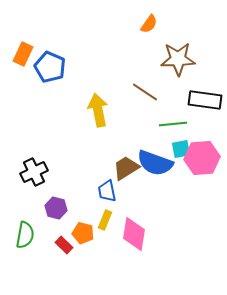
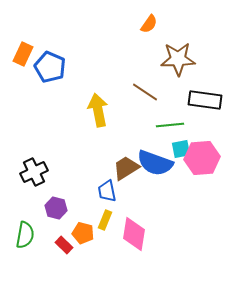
green line: moved 3 px left, 1 px down
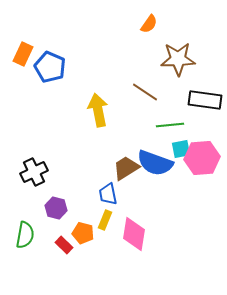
blue trapezoid: moved 1 px right, 3 px down
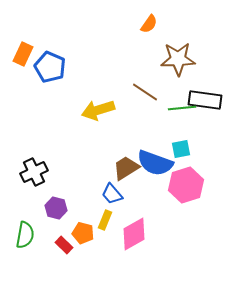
yellow arrow: rotated 96 degrees counterclockwise
green line: moved 12 px right, 17 px up
pink hexagon: moved 16 px left, 27 px down; rotated 12 degrees counterclockwise
blue trapezoid: moved 4 px right; rotated 30 degrees counterclockwise
pink diamond: rotated 52 degrees clockwise
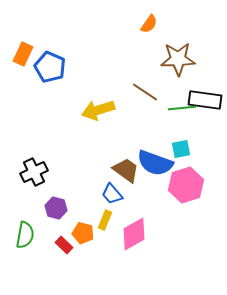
brown trapezoid: moved 2 px down; rotated 68 degrees clockwise
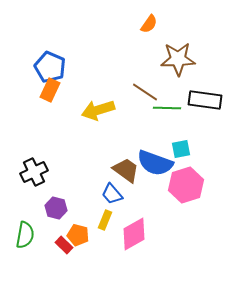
orange rectangle: moved 27 px right, 36 px down
green line: moved 15 px left; rotated 8 degrees clockwise
orange pentagon: moved 5 px left, 2 px down
